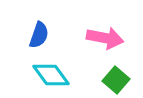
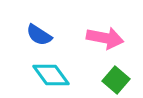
blue semicircle: rotated 104 degrees clockwise
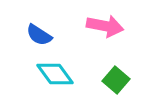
pink arrow: moved 12 px up
cyan diamond: moved 4 px right, 1 px up
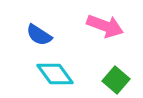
pink arrow: rotated 9 degrees clockwise
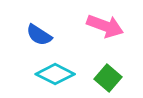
cyan diamond: rotated 27 degrees counterclockwise
green square: moved 8 px left, 2 px up
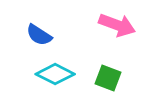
pink arrow: moved 12 px right, 1 px up
green square: rotated 20 degrees counterclockwise
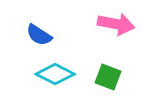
pink arrow: moved 1 px left, 1 px up; rotated 9 degrees counterclockwise
green square: moved 1 px up
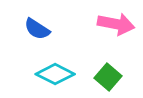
blue semicircle: moved 2 px left, 6 px up
green square: rotated 20 degrees clockwise
